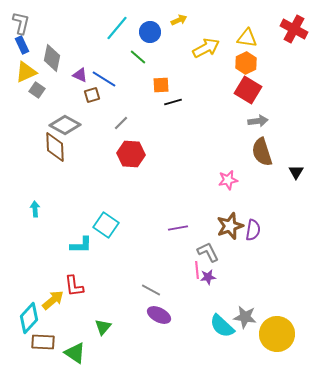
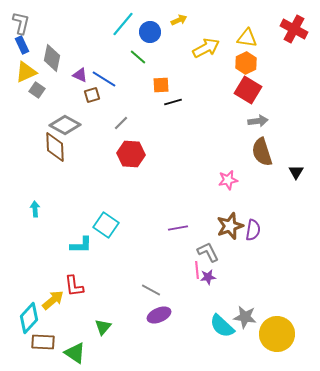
cyan line at (117, 28): moved 6 px right, 4 px up
purple ellipse at (159, 315): rotated 50 degrees counterclockwise
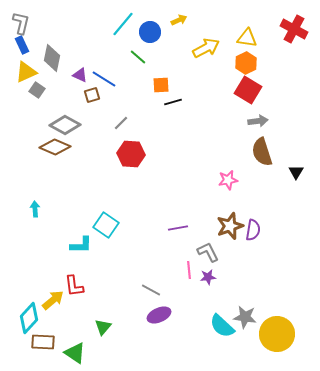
brown diamond at (55, 147): rotated 64 degrees counterclockwise
pink line at (197, 270): moved 8 px left
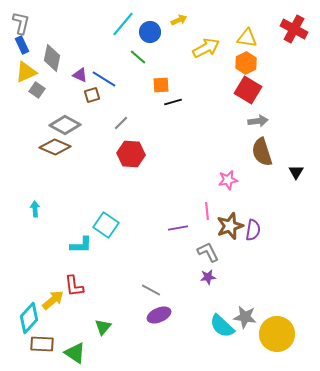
pink line at (189, 270): moved 18 px right, 59 px up
brown rectangle at (43, 342): moved 1 px left, 2 px down
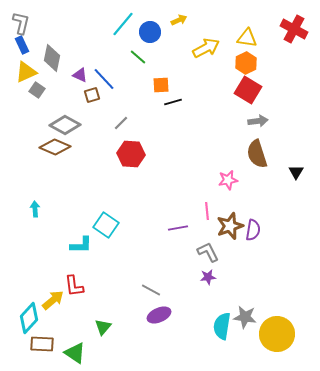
blue line at (104, 79): rotated 15 degrees clockwise
brown semicircle at (262, 152): moved 5 px left, 2 px down
cyan semicircle at (222, 326): rotated 56 degrees clockwise
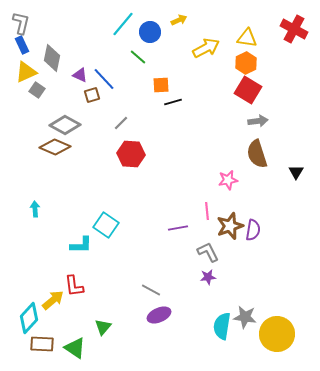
green triangle at (75, 353): moved 5 px up
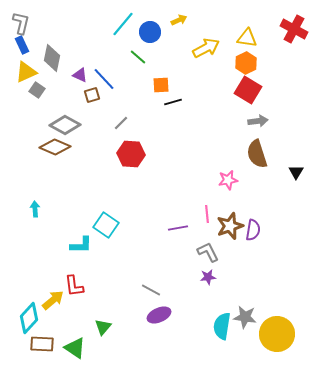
pink line at (207, 211): moved 3 px down
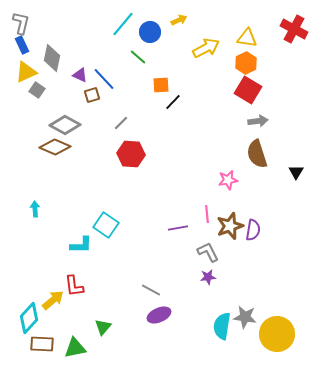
black line at (173, 102): rotated 30 degrees counterclockwise
green triangle at (75, 348): rotated 45 degrees counterclockwise
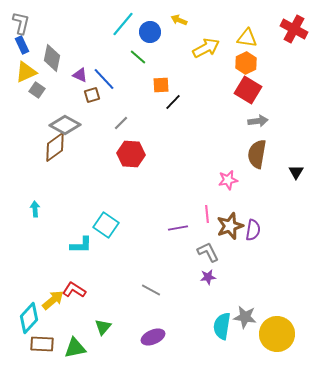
yellow arrow at (179, 20): rotated 133 degrees counterclockwise
brown diamond at (55, 147): rotated 60 degrees counterclockwise
brown semicircle at (257, 154): rotated 28 degrees clockwise
red L-shape at (74, 286): moved 4 px down; rotated 130 degrees clockwise
purple ellipse at (159, 315): moved 6 px left, 22 px down
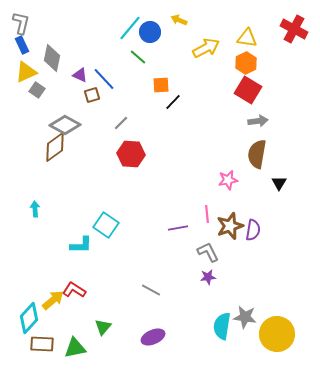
cyan line at (123, 24): moved 7 px right, 4 px down
black triangle at (296, 172): moved 17 px left, 11 px down
